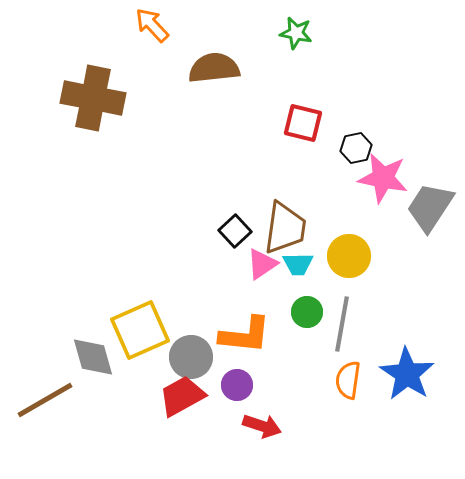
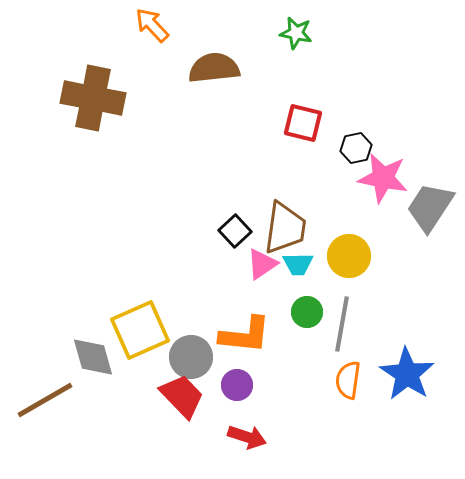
red trapezoid: rotated 75 degrees clockwise
red arrow: moved 15 px left, 11 px down
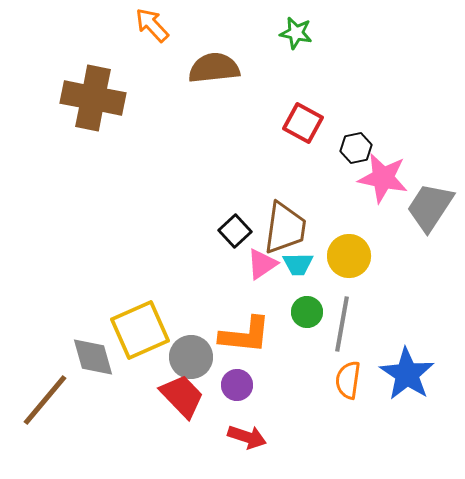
red square: rotated 15 degrees clockwise
brown line: rotated 20 degrees counterclockwise
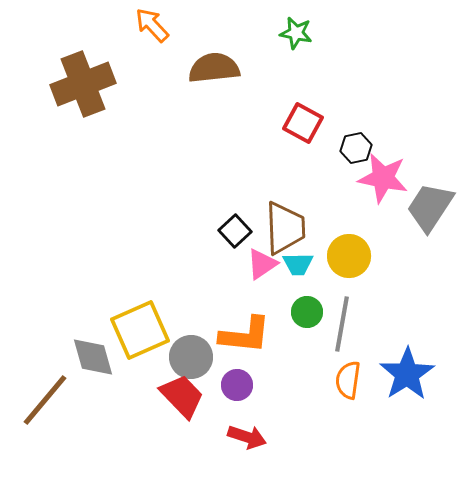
brown cross: moved 10 px left, 14 px up; rotated 32 degrees counterclockwise
brown trapezoid: rotated 10 degrees counterclockwise
blue star: rotated 6 degrees clockwise
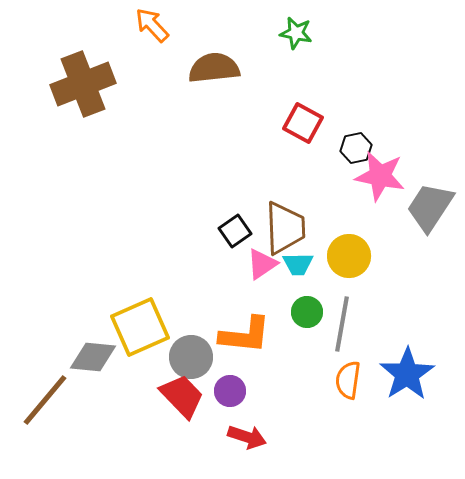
pink star: moved 3 px left, 2 px up
black square: rotated 8 degrees clockwise
yellow square: moved 3 px up
gray diamond: rotated 69 degrees counterclockwise
purple circle: moved 7 px left, 6 px down
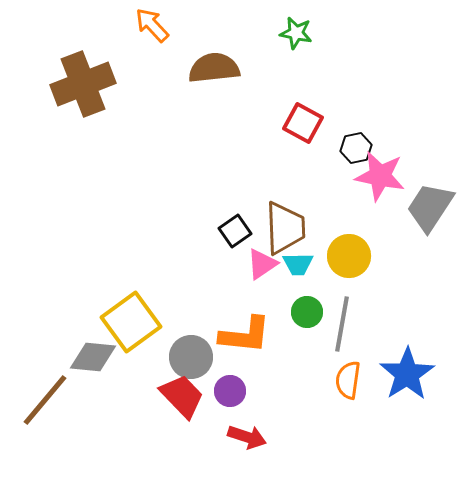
yellow square: moved 9 px left, 5 px up; rotated 12 degrees counterclockwise
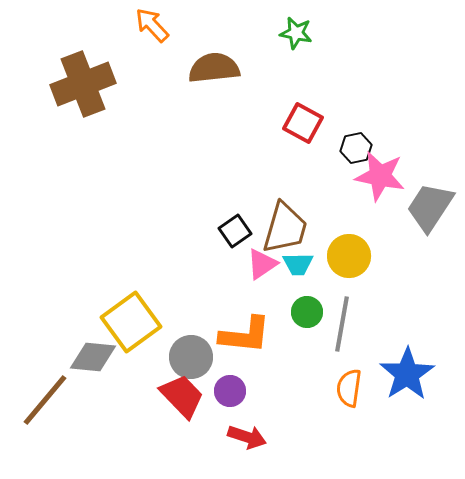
brown trapezoid: rotated 18 degrees clockwise
orange semicircle: moved 1 px right, 8 px down
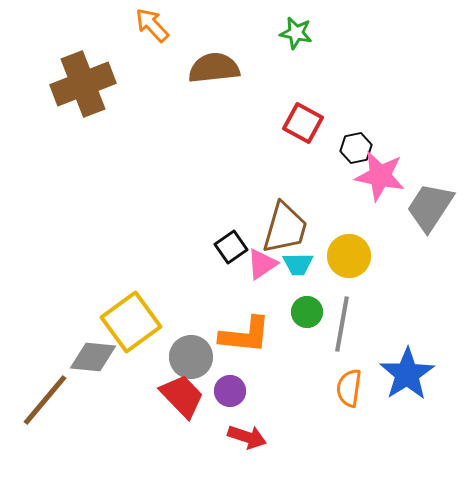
black square: moved 4 px left, 16 px down
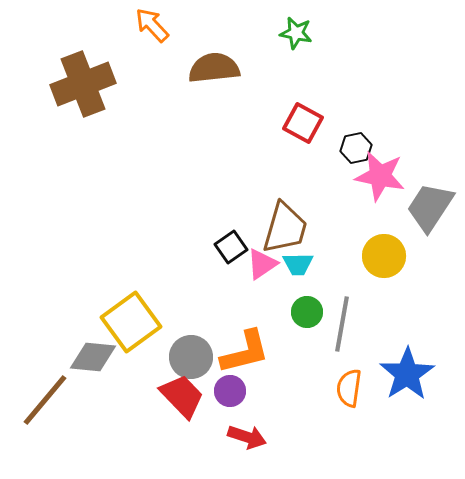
yellow circle: moved 35 px right
orange L-shape: moved 17 px down; rotated 20 degrees counterclockwise
